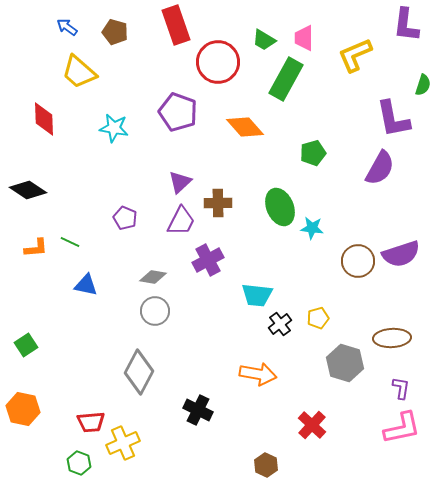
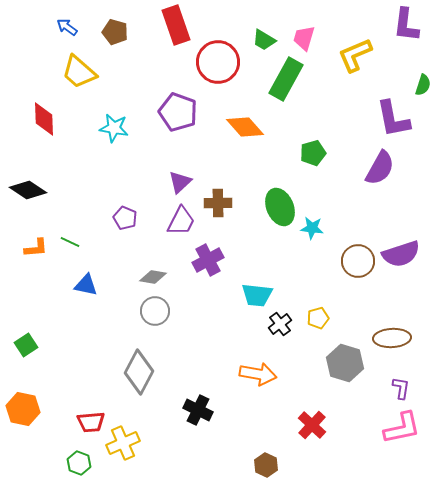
pink trapezoid at (304, 38): rotated 16 degrees clockwise
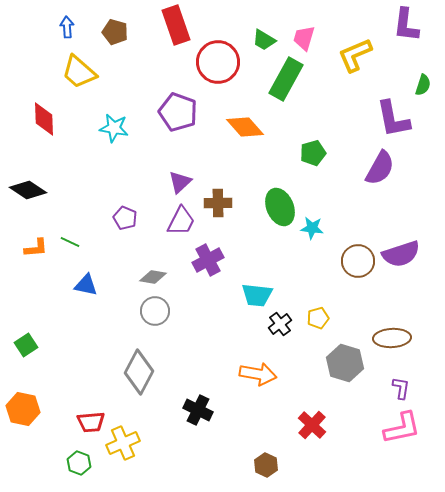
blue arrow at (67, 27): rotated 50 degrees clockwise
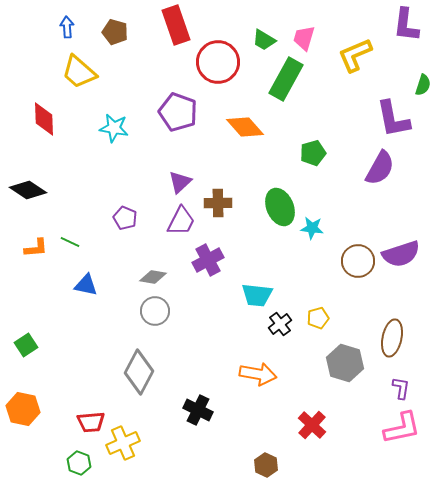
brown ellipse at (392, 338): rotated 75 degrees counterclockwise
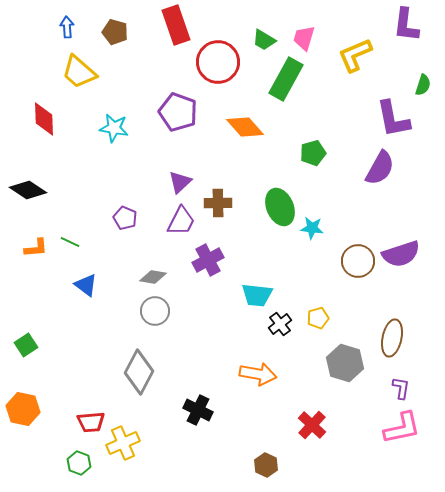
blue triangle at (86, 285): rotated 25 degrees clockwise
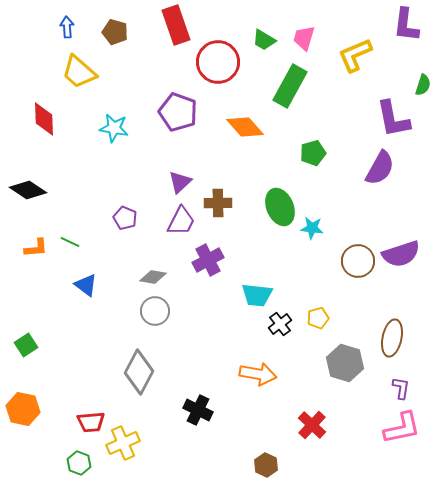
green rectangle at (286, 79): moved 4 px right, 7 px down
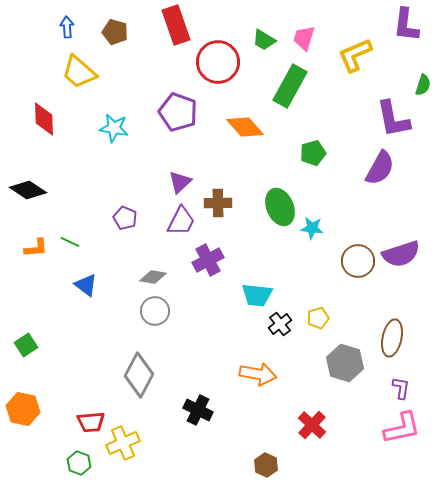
gray diamond at (139, 372): moved 3 px down
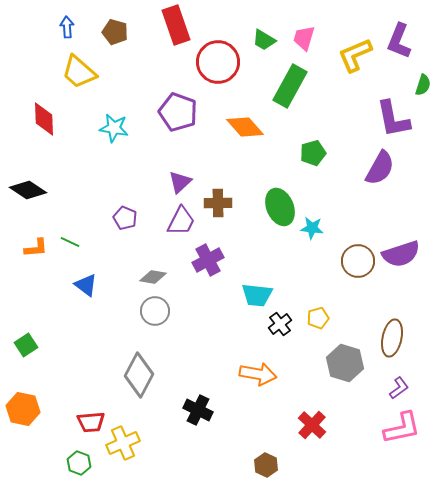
purple L-shape at (406, 25): moved 7 px left, 16 px down; rotated 15 degrees clockwise
purple L-shape at (401, 388): moved 2 px left; rotated 45 degrees clockwise
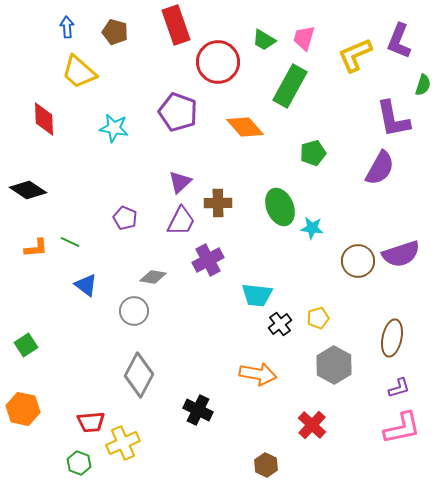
gray circle at (155, 311): moved 21 px left
gray hexagon at (345, 363): moved 11 px left, 2 px down; rotated 12 degrees clockwise
purple L-shape at (399, 388): rotated 20 degrees clockwise
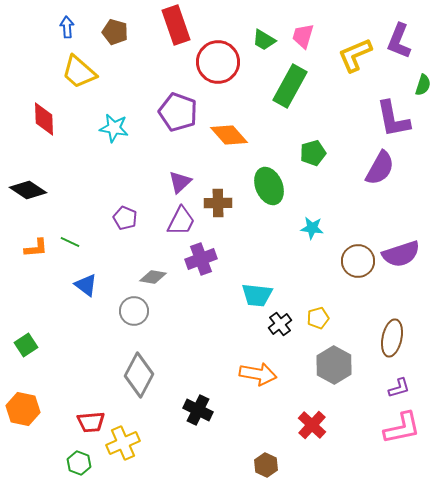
pink trapezoid at (304, 38): moved 1 px left, 2 px up
orange diamond at (245, 127): moved 16 px left, 8 px down
green ellipse at (280, 207): moved 11 px left, 21 px up
purple cross at (208, 260): moved 7 px left, 1 px up; rotated 8 degrees clockwise
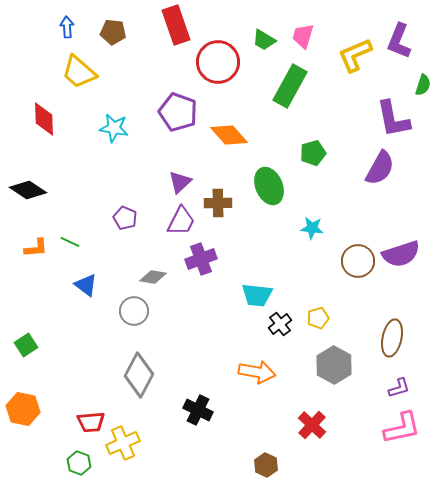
brown pentagon at (115, 32): moved 2 px left; rotated 10 degrees counterclockwise
orange arrow at (258, 374): moved 1 px left, 2 px up
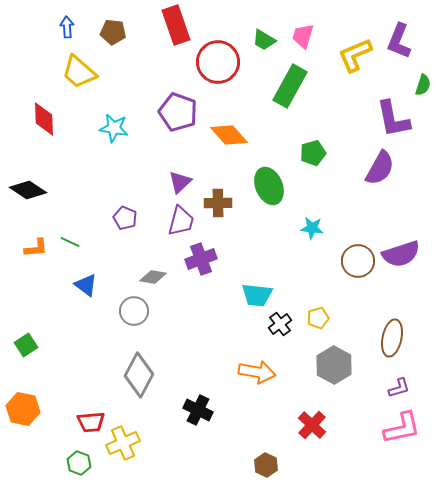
purple trapezoid at (181, 221): rotated 12 degrees counterclockwise
